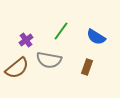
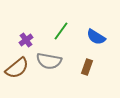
gray semicircle: moved 1 px down
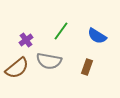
blue semicircle: moved 1 px right, 1 px up
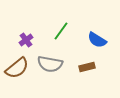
blue semicircle: moved 4 px down
gray semicircle: moved 1 px right, 3 px down
brown rectangle: rotated 56 degrees clockwise
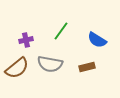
purple cross: rotated 24 degrees clockwise
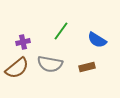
purple cross: moved 3 px left, 2 px down
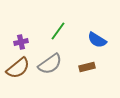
green line: moved 3 px left
purple cross: moved 2 px left
gray semicircle: rotated 45 degrees counterclockwise
brown semicircle: moved 1 px right
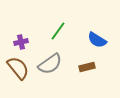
brown semicircle: rotated 90 degrees counterclockwise
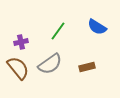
blue semicircle: moved 13 px up
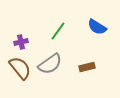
brown semicircle: moved 2 px right
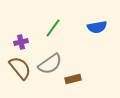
blue semicircle: rotated 42 degrees counterclockwise
green line: moved 5 px left, 3 px up
brown rectangle: moved 14 px left, 12 px down
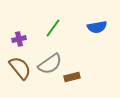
purple cross: moved 2 px left, 3 px up
brown rectangle: moved 1 px left, 2 px up
